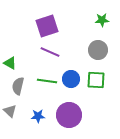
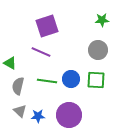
purple line: moved 9 px left
gray triangle: moved 10 px right
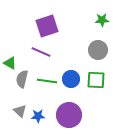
gray semicircle: moved 4 px right, 7 px up
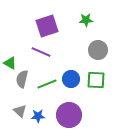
green star: moved 16 px left
green line: moved 3 px down; rotated 30 degrees counterclockwise
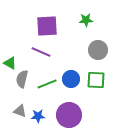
purple square: rotated 15 degrees clockwise
gray triangle: rotated 24 degrees counterclockwise
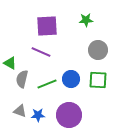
green square: moved 2 px right
blue star: moved 1 px up
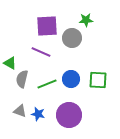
gray circle: moved 26 px left, 12 px up
blue star: moved 1 px up; rotated 16 degrees clockwise
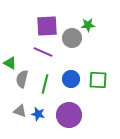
green star: moved 2 px right, 5 px down
purple line: moved 2 px right
green line: moved 2 px left; rotated 54 degrees counterclockwise
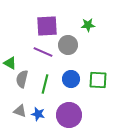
gray circle: moved 4 px left, 7 px down
